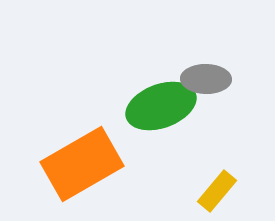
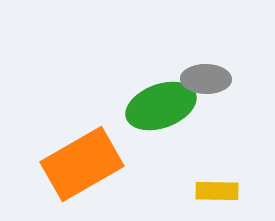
yellow rectangle: rotated 51 degrees clockwise
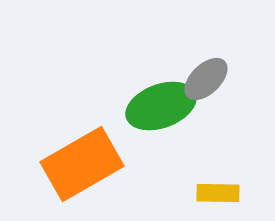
gray ellipse: rotated 45 degrees counterclockwise
yellow rectangle: moved 1 px right, 2 px down
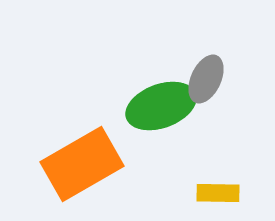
gray ellipse: rotated 21 degrees counterclockwise
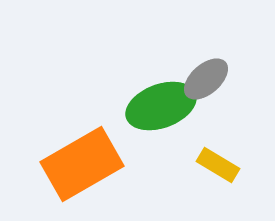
gray ellipse: rotated 24 degrees clockwise
yellow rectangle: moved 28 px up; rotated 30 degrees clockwise
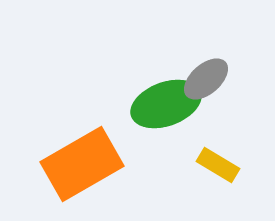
green ellipse: moved 5 px right, 2 px up
